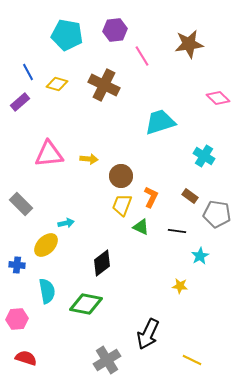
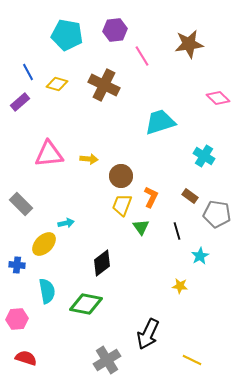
green triangle: rotated 30 degrees clockwise
black line: rotated 66 degrees clockwise
yellow ellipse: moved 2 px left, 1 px up
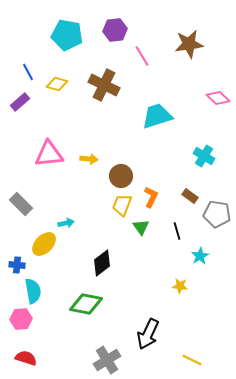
cyan trapezoid: moved 3 px left, 6 px up
cyan semicircle: moved 14 px left
pink hexagon: moved 4 px right
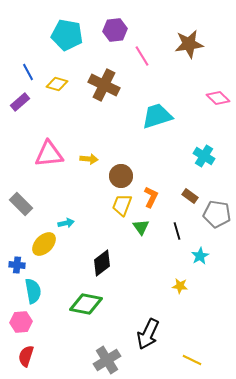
pink hexagon: moved 3 px down
red semicircle: moved 2 px up; rotated 90 degrees counterclockwise
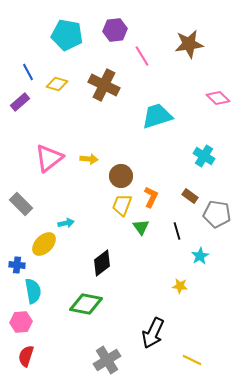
pink triangle: moved 4 px down; rotated 32 degrees counterclockwise
black arrow: moved 5 px right, 1 px up
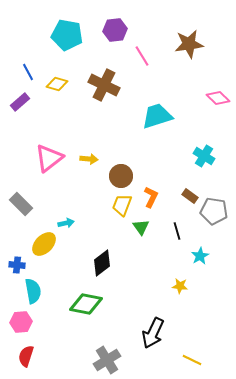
gray pentagon: moved 3 px left, 3 px up
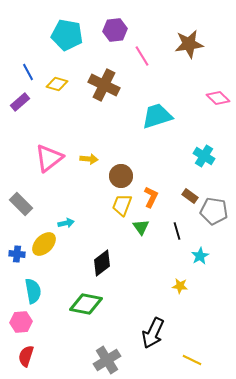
blue cross: moved 11 px up
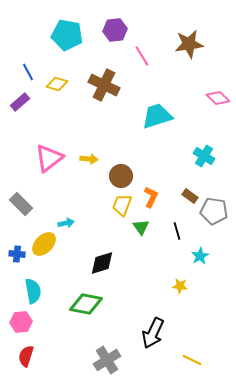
black diamond: rotated 20 degrees clockwise
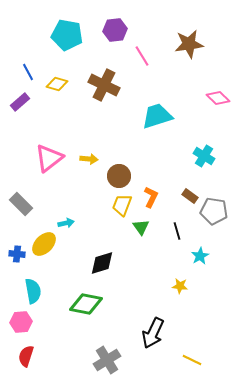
brown circle: moved 2 px left
